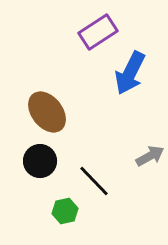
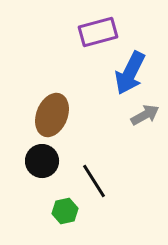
purple rectangle: rotated 18 degrees clockwise
brown ellipse: moved 5 px right, 3 px down; rotated 60 degrees clockwise
gray arrow: moved 5 px left, 41 px up
black circle: moved 2 px right
black line: rotated 12 degrees clockwise
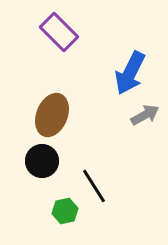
purple rectangle: moved 39 px left; rotated 60 degrees clockwise
black line: moved 5 px down
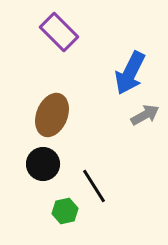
black circle: moved 1 px right, 3 px down
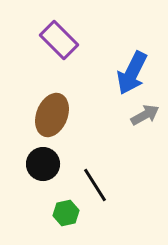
purple rectangle: moved 8 px down
blue arrow: moved 2 px right
black line: moved 1 px right, 1 px up
green hexagon: moved 1 px right, 2 px down
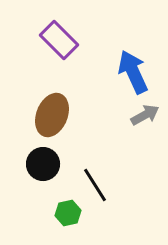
blue arrow: moved 1 px right, 1 px up; rotated 129 degrees clockwise
green hexagon: moved 2 px right
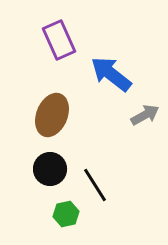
purple rectangle: rotated 21 degrees clockwise
blue arrow: moved 22 px left, 2 px down; rotated 27 degrees counterclockwise
black circle: moved 7 px right, 5 px down
green hexagon: moved 2 px left, 1 px down
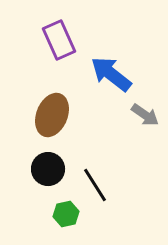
gray arrow: rotated 64 degrees clockwise
black circle: moved 2 px left
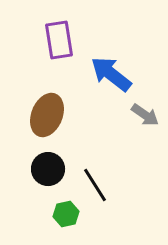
purple rectangle: rotated 15 degrees clockwise
brown ellipse: moved 5 px left
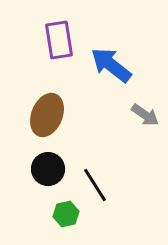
blue arrow: moved 9 px up
